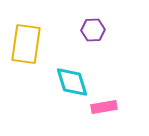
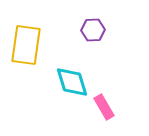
yellow rectangle: moved 1 px down
pink rectangle: rotated 70 degrees clockwise
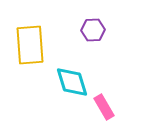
yellow rectangle: moved 4 px right; rotated 12 degrees counterclockwise
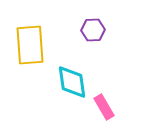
cyan diamond: rotated 9 degrees clockwise
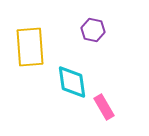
purple hexagon: rotated 15 degrees clockwise
yellow rectangle: moved 2 px down
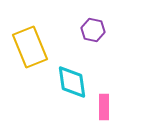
yellow rectangle: rotated 18 degrees counterclockwise
pink rectangle: rotated 30 degrees clockwise
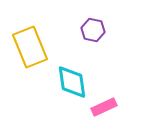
pink rectangle: rotated 65 degrees clockwise
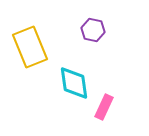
cyan diamond: moved 2 px right, 1 px down
pink rectangle: rotated 40 degrees counterclockwise
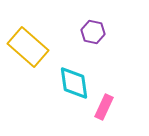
purple hexagon: moved 2 px down
yellow rectangle: moved 2 px left; rotated 27 degrees counterclockwise
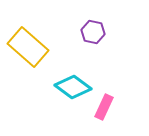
cyan diamond: moved 1 px left, 4 px down; rotated 45 degrees counterclockwise
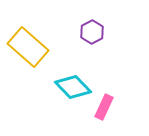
purple hexagon: moved 1 px left; rotated 20 degrees clockwise
cyan diamond: rotated 9 degrees clockwise
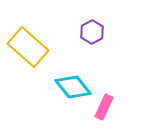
cyan diamond: rotated 6 degrees clockwise
